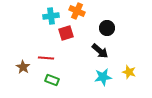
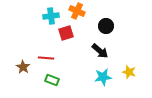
black circle: moved 1 px left, 2 px up
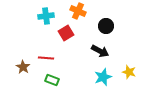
orange cross: moved 1 px right
cyan cross: moved 5 px left
red square: rotated 14 degrees counterclockwise
black arrow: rotated 12 degrees counterclockwise
cyan star: rotated 12 degrees counterclockwise
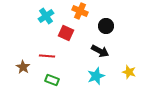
orange cross: moved 2 px right
cyan cross: rotated 28 degrees counterclockwise
red square: rotated 35 degrees counterclockwise
red line: moved 1 px right, 2 px up
cyan star: moved 7 px left, 1 px up
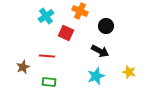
brown star: rotated 16 degrees clockwise
green rectangle: moved 3 px left, 2 px down; rotated 16 degrees counterclockwise
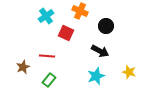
green rectangle: moved 2 px up; rotated 56 degrees counterclockwise
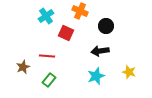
black arrow: rotated 144 degrees clockwise
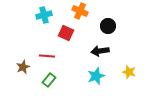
cyan cross: moved 2 px left, 1 px up; rotated 21 degrees clockwise
black circle: moved 2 px right
